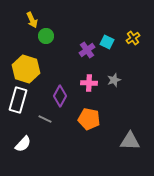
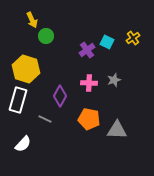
gray triangle: moved 13 px left, 11 px up
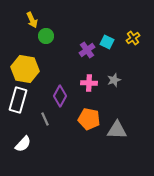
yellow hexagon: moved 1 px left; rotated 8 degrees counterclockwise
gray line: rotated 40 degrees clockwise
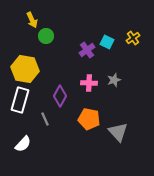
white rectangle: moved 2 px right
gray triangle: moved 1 px right, 2 px down; rotated 45 degrees clockwise
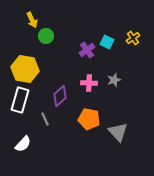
purple diamond: rotated 20 degrees clockwise
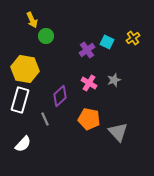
pink cross: rotated 28 degrees clockwise
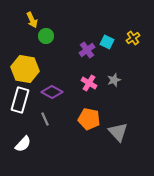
purple diamond: moved 8 px left, 4 px up; rotated 70 degrees clockwise
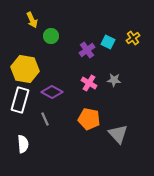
green circle: moved 5 px right
cyan square: moved 1 px right
gray star: rotated 24 degrees clockwise
gray triangle: moved 2 px down
white semicircle: rotated 48 degrees counterclockwise
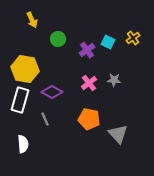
green circle: moved 7 px right, 3 px down
pink cross: rotated 21 degrees clockwise
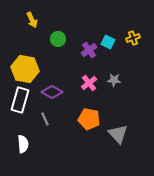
yellow cross: rotated 16 degrees clockwise
purple cross: moved 2 px right
